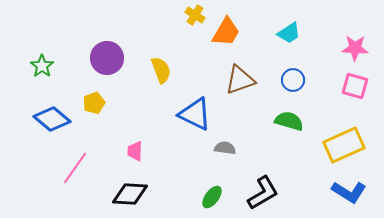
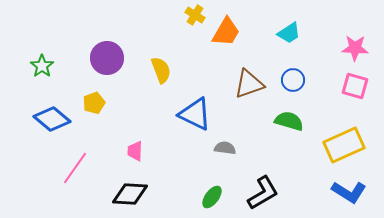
brown triangle: moved 9 px right, 4 px down
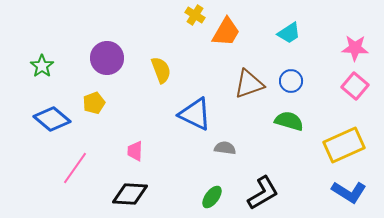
blue circle: moved 2 px left, 1 px down
pink square: rotated 24 degrees clockwise
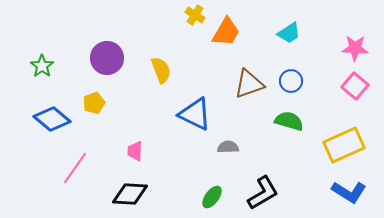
gray semicircle: moved 3 px right, 1 px up; rotated 10 degrees counterclockwise
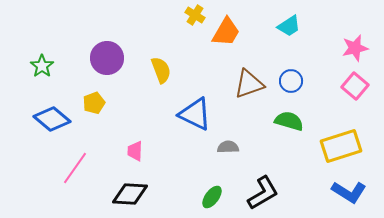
cyan trapezoid: moved 7 px up
pink star: rotated 16 degrees counterclockwise
yellow rectangle: moved 3 px left, 1 px down; rotated 6 degrees clockwise
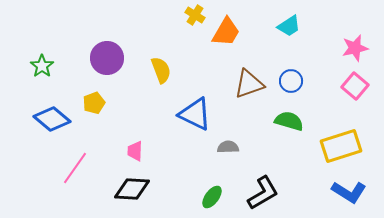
black diamond: moved 2 px right, 5 px up
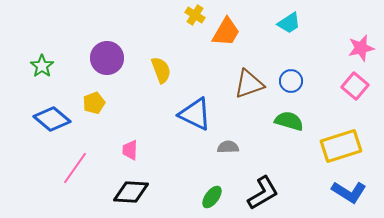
cyan trapezoid: moved 3 px up
pink star: moved 6 px right
pink trapezoid: moved 5 px left, 1 px up
black diamond: moved 1 px left, 3 px down
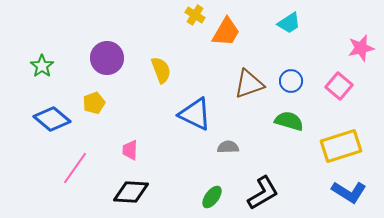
pink square: moved 16 px left
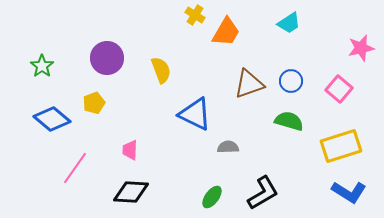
pink square: moved 3 px down
